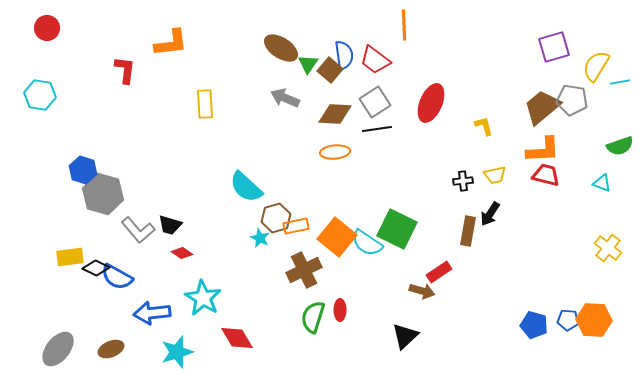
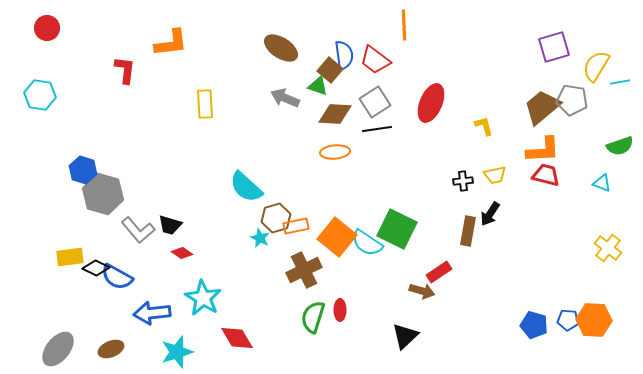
green triangle at (308, 64): moved 10 px right, 22 px down; rotated 45 degrees counterclockwise
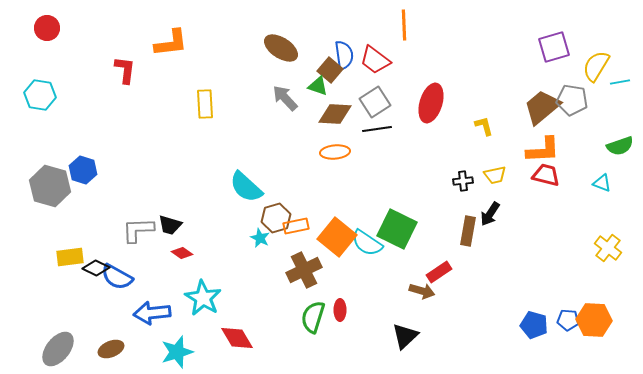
gray arrow at (285, 98): rotated 24 degrees clockwise
red ellipse at (431, 103): rotated 6 degrees counterclockwise
gray hexagon at (103, 194): moved 53 px left, 8 px up
gray L-shape at (138, 230): rotated 128 degrees clockwise
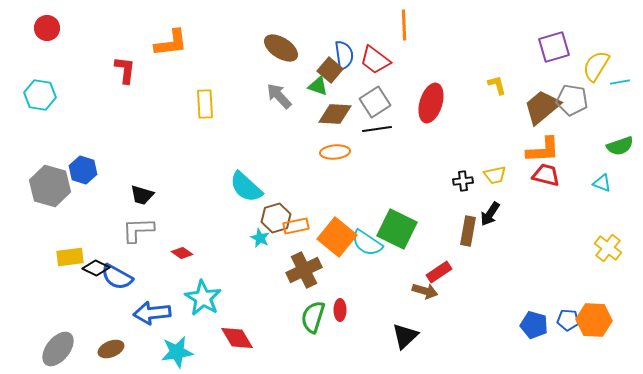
gray arrow at (285, 98): moved 6 px left, 2 px up
yellow L-shape at (484, 126): moved 13 px right, 41 px up
black trapezoid at (170, 225): moved 28 px left, 30 px up
brown arrow at (422, 291): moved 3 px right
cyan star at (177, 352): rotated 8 degrees clockwise
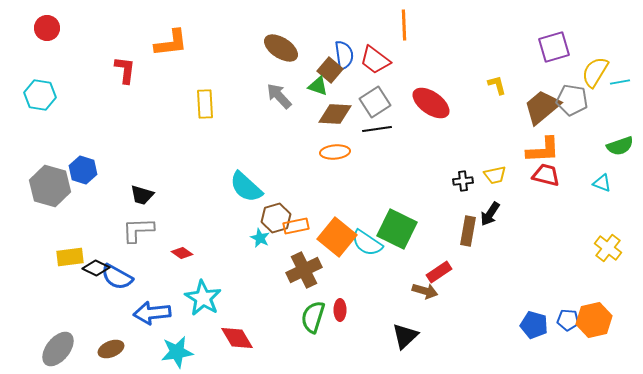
yellow semicircle at (596, 66): moved 1 px left, 6 px down
red ellipse at (431, 103): rotated 72 degrees counterclockwise
orange hexagon at (594, 320): rotated 16 degrees counterclockwise
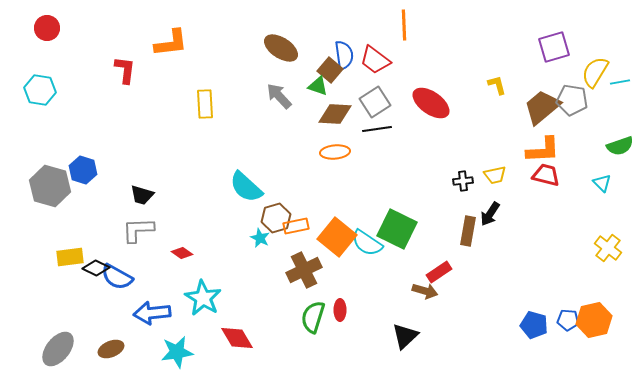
cyan hexagon at (40, 95): moved 5 px up
cyan triangle at (602, 183): rotated 24 degrees clockwise
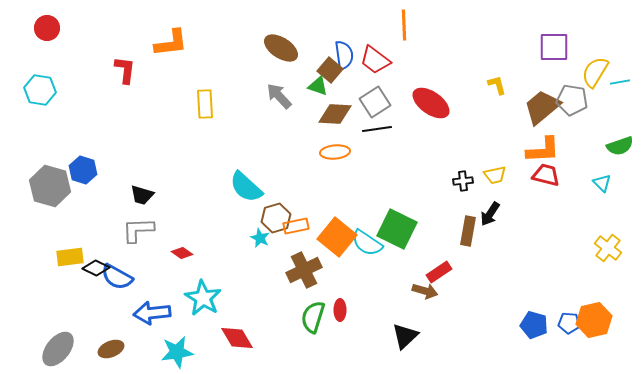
purple square at (554, 47): rotated 16 degrees clockwise
blue pentagon at (568, 320): moved 1 px right, 3 px down
